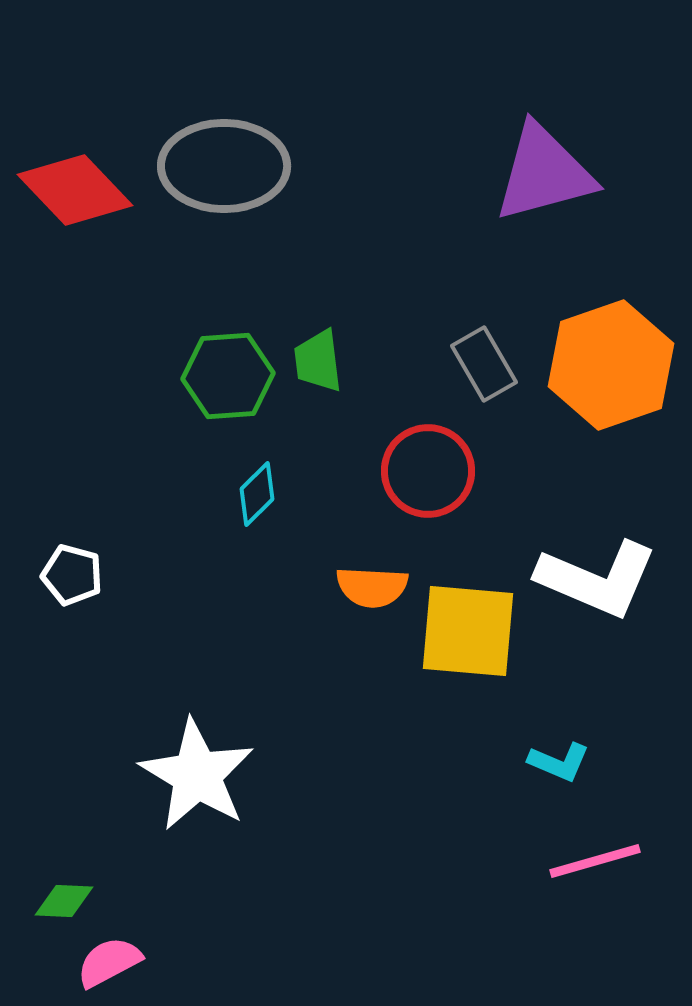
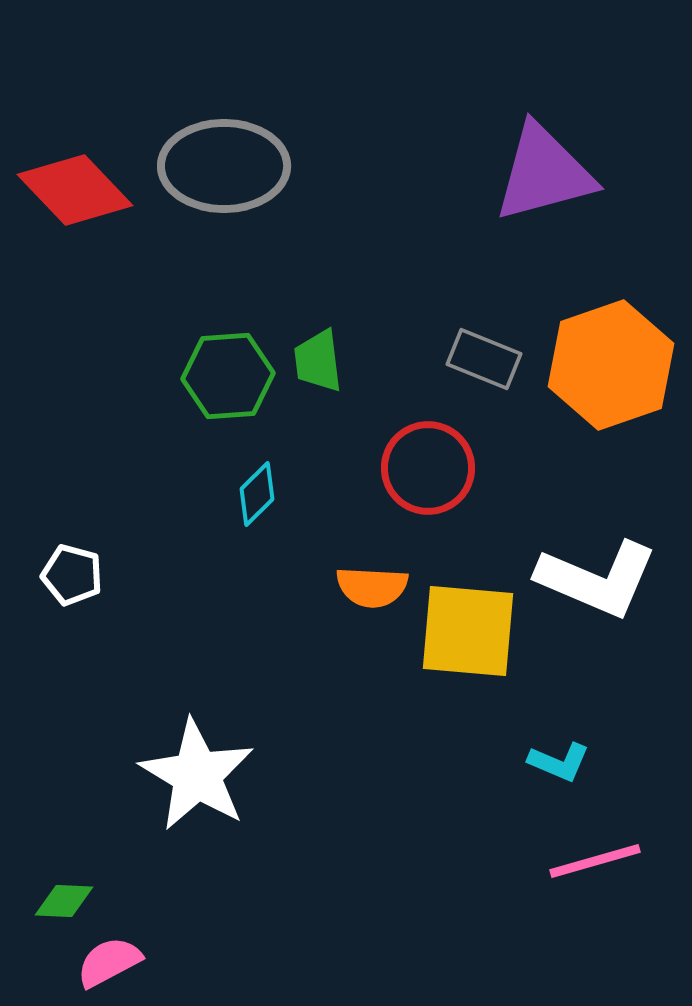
gray rectangle: moved 5 px up; rotated 38 degrees counterclockwise
red circle: moved 3 px up
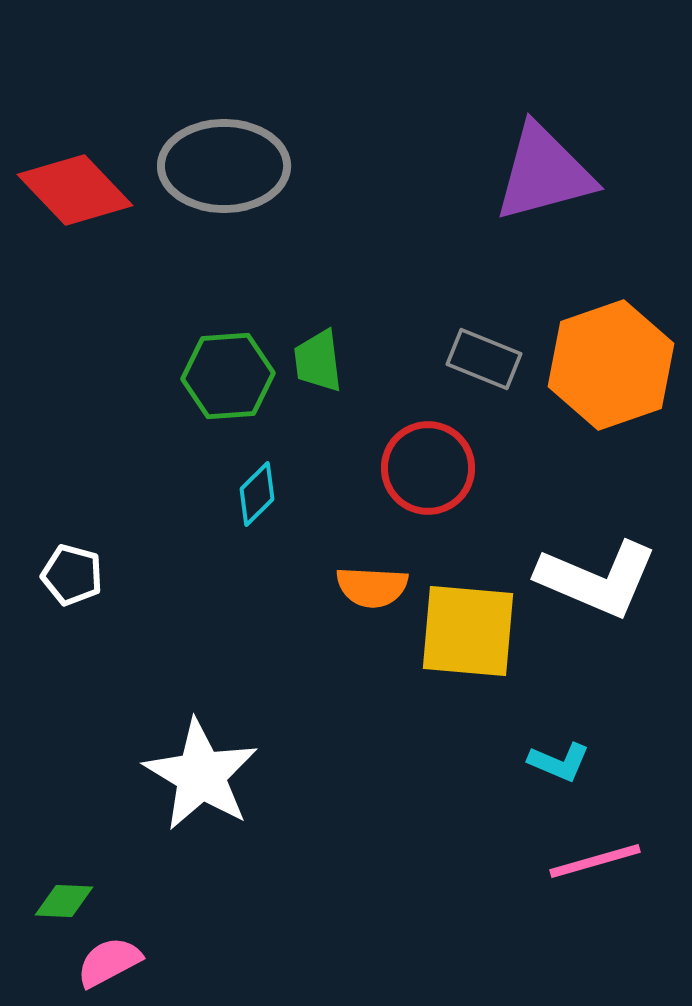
white star: moved 4 px right
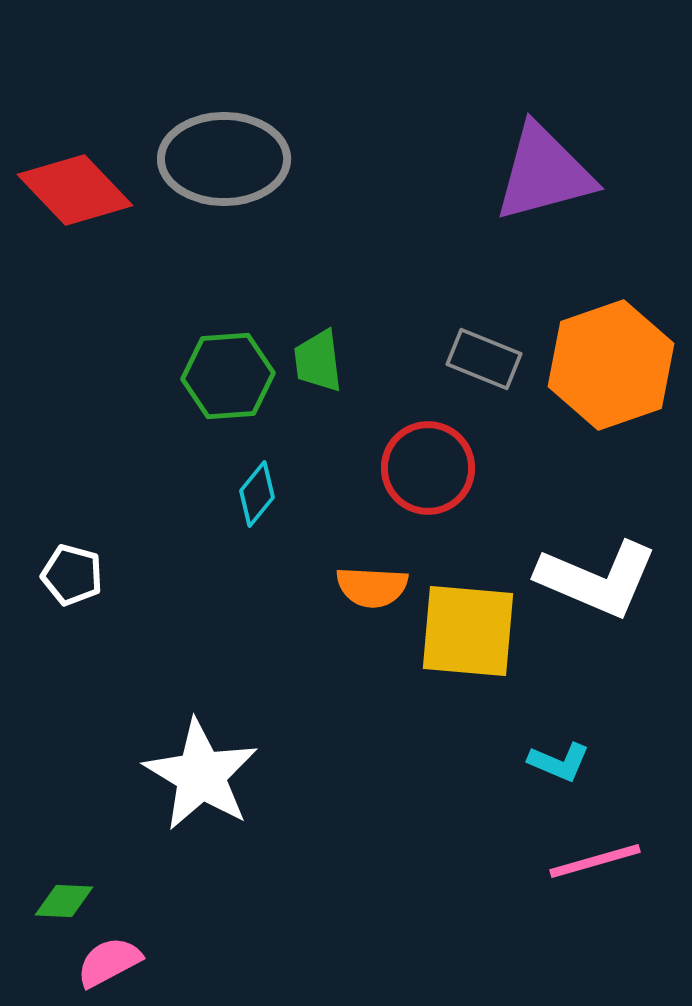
gray ellipse: moved 7 px up
cyan diamond: rotated 6 degrees counterclockwise
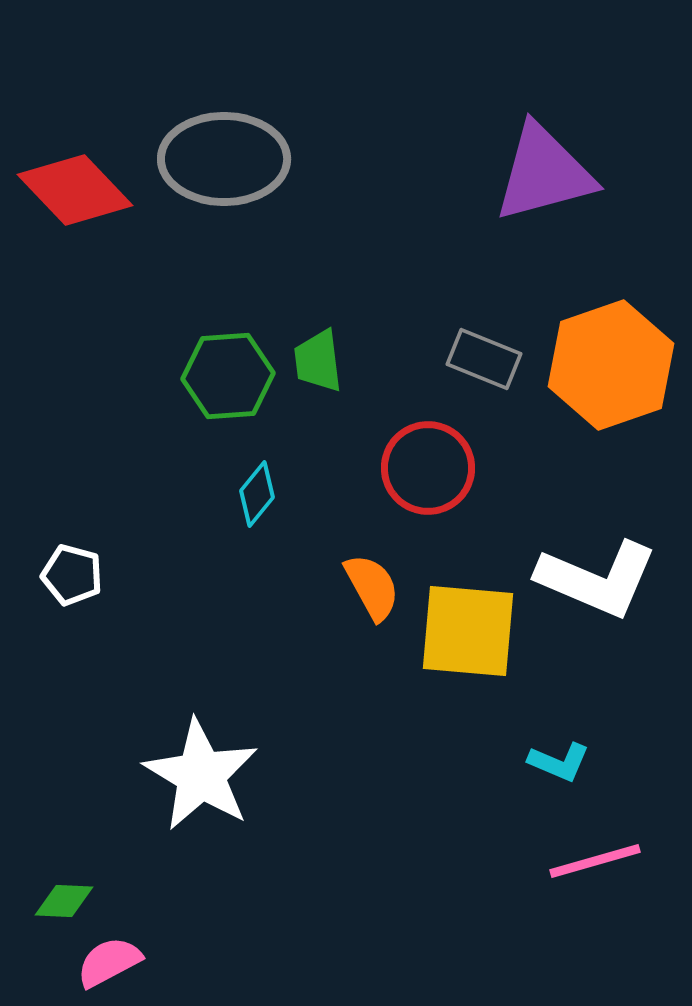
orange semicircle: rotated 122 degrees counterclockwise
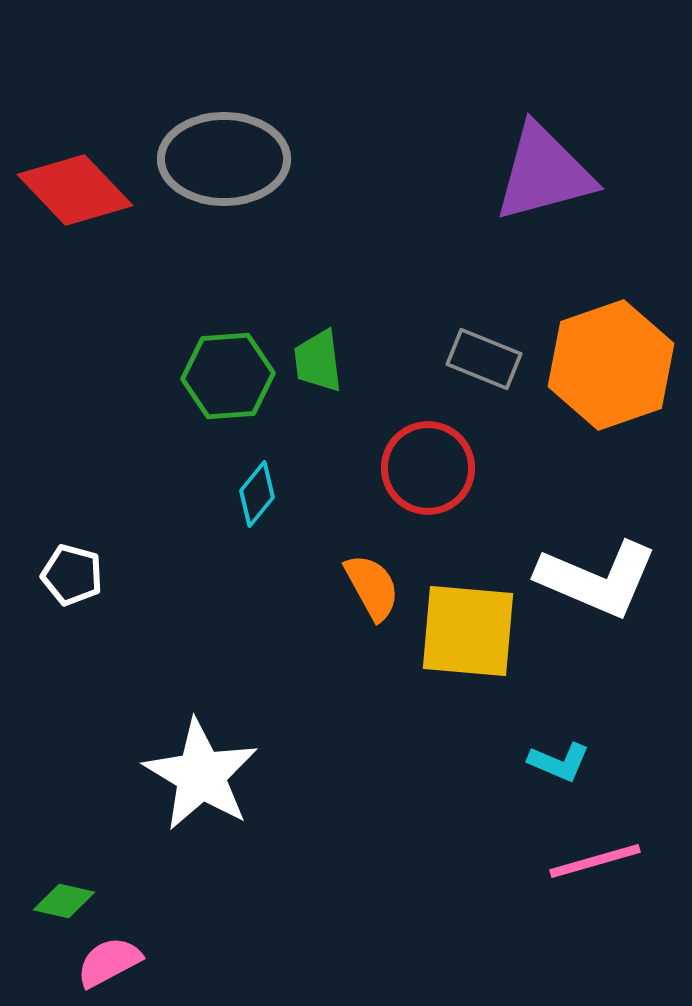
green diamond: rotated 10 degrees clockwise
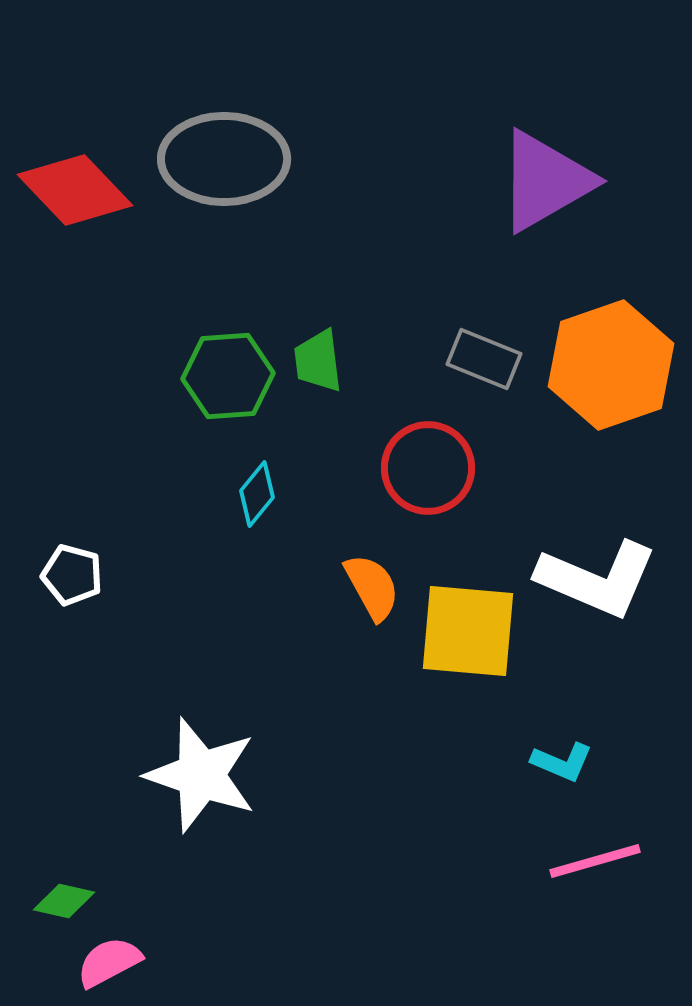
purple triangle: moved 1 px right, 8 px down; rotated 15 degrees counterclockwise
cyan L-shape: moved 3 px right
white star: rotated 12 degrees counterclockwise
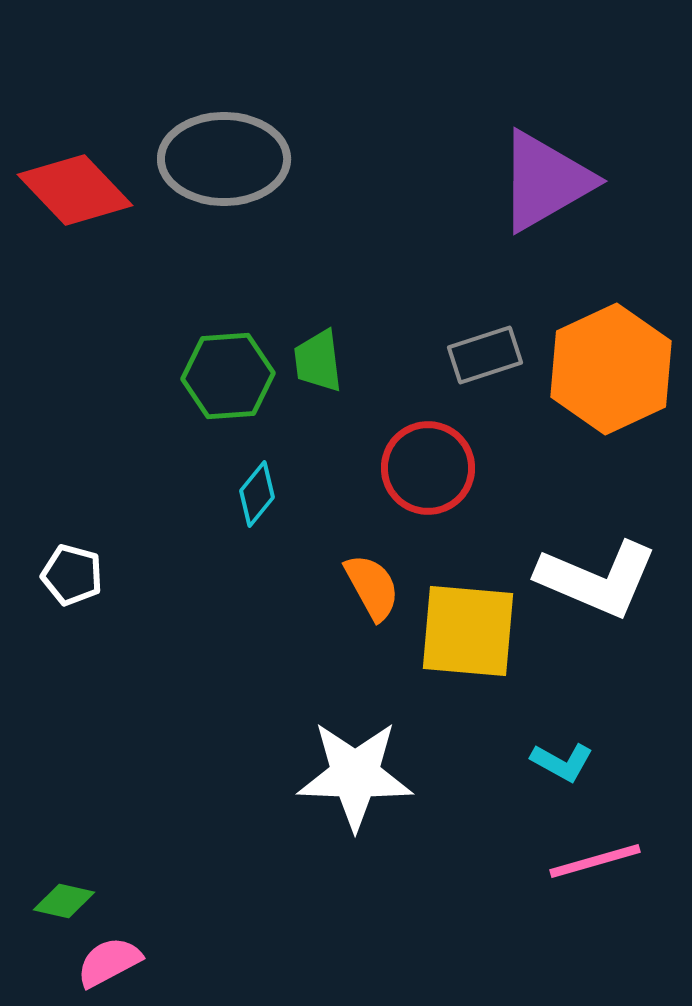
gray rectangle: moved 1 px right, 4 px up; rotated 40 degrees counterclockwise
orange hexagon: moved 4 px down; rotated 6 degrees counterclockwise
cyan L-shape: rotated 6 degrees clockwise
white star: moved 154 px right; rotated 17 degrees counterclockwise
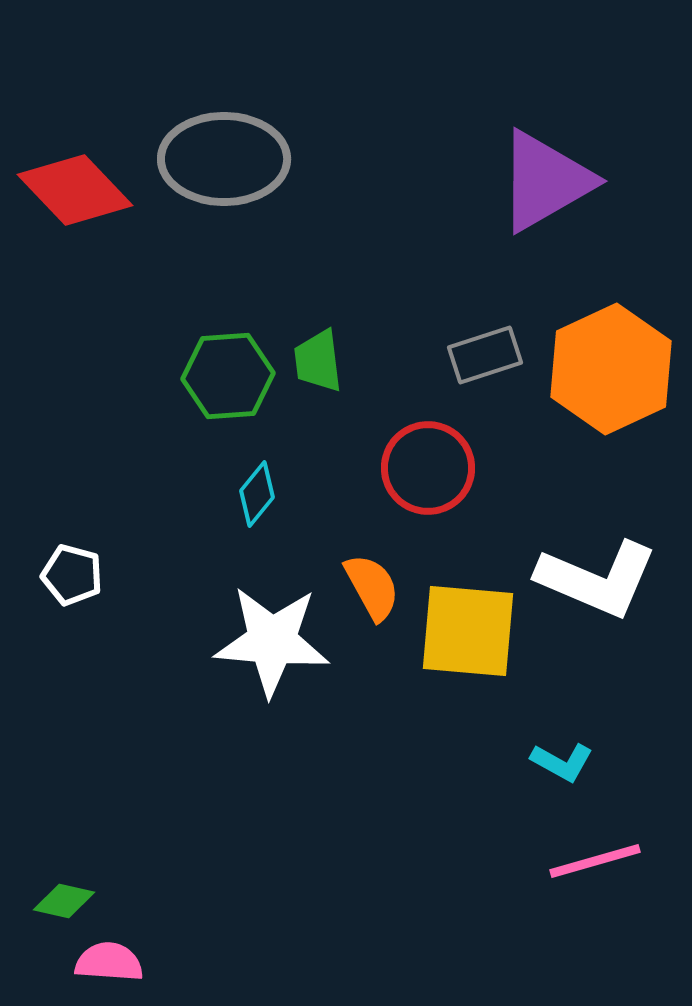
white star: moved 83 px left, 134 px up; rotated 3 degrees clockwise
pink semicircle: rotated 32 degrees clockwise
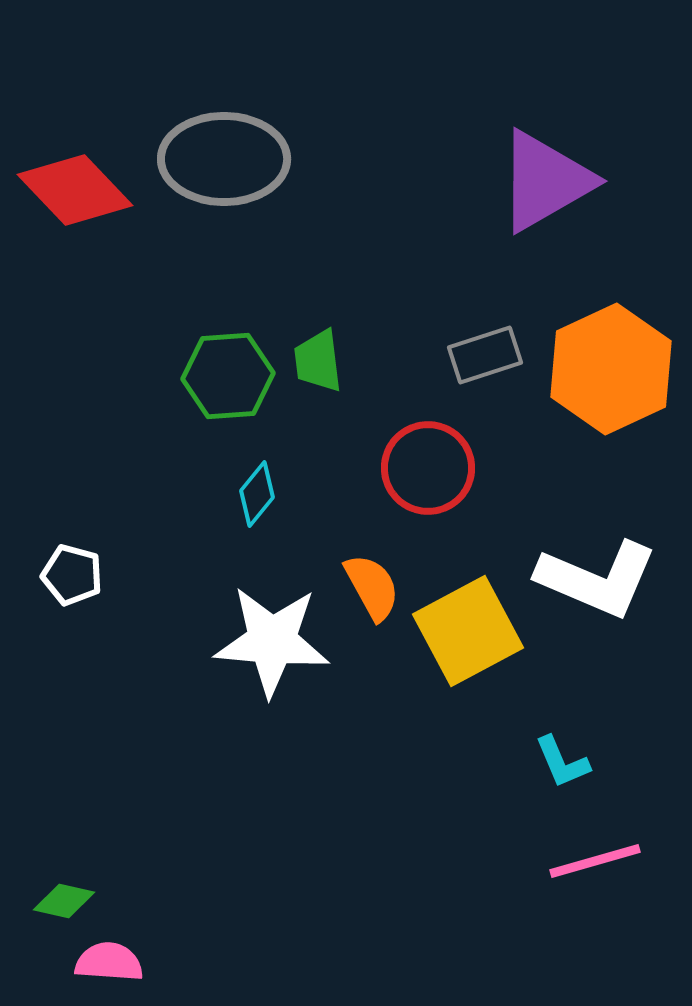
yellow square: rotated 33 degrees counterclockwise
cyan L-shape: rotated 38 degrees clockwise
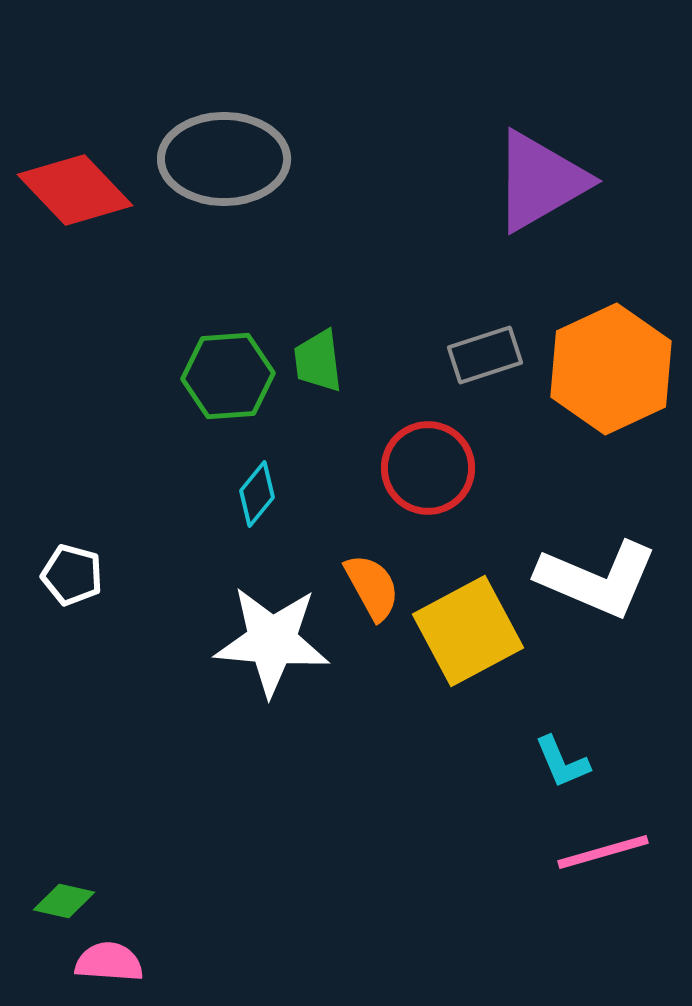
purple triangle: moved 5 px left
pink line: moved 8 px right, 9 px up
